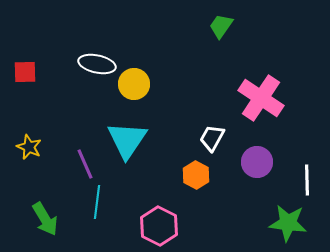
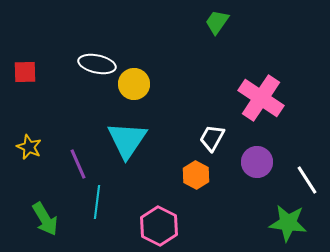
green trapezoid: moved 4 px left, 4 px up
purple line: moved 7 px left
white line: rotated 32 degrees counterclockwise
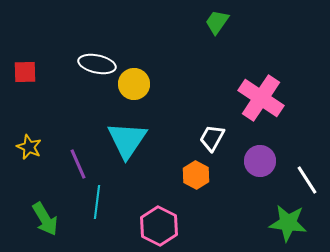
purple circle: moved 3 px right, 1 px up
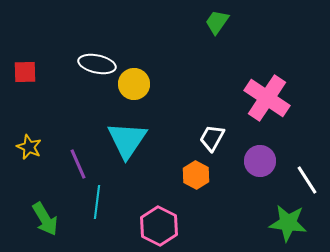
pink cross: moved 6 px right
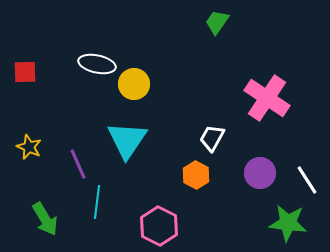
purple circle: moved 12 px down
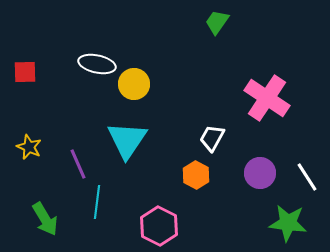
white line: moved 3 px up
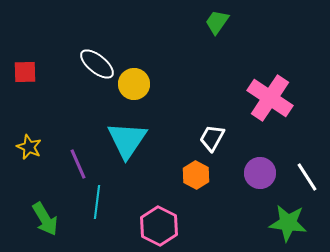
white ellipse: rotated 27 degrees clockwise
pink cross: moved 3 px right
